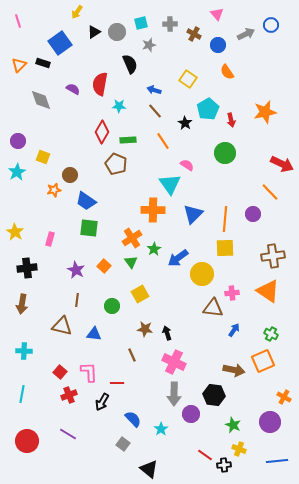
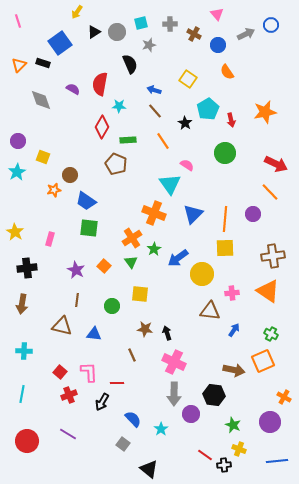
red diamond at (102, 132): moved 5 px up
red arrow at (282, 164): moved 6 px left
orange cross at (153, 210): moved 1 px right, 3 px down; rotated 20 degrees clockwise
yellow square at (140, 294): rotated 36 degrees clockwise
brown triangle at (213, 308): moved 3 px left, 3 px down
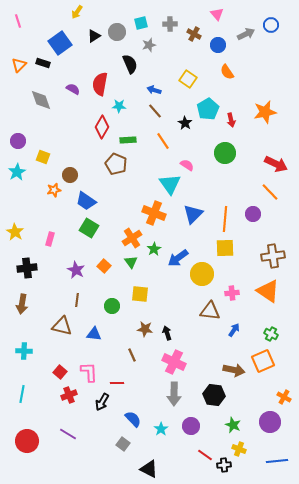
black triangle at (94, 32): moved 4 px down
green square at (89, 228): rotated 24 degrees clockwise
purple circle at (191, 414): moved 12 px down
black triangle at (149, 469): rotated 12 degrees counterclockwise
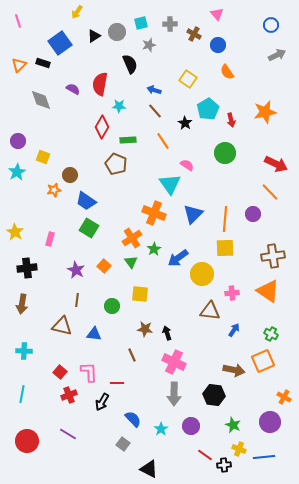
gray arrow at (246, 34): moved 31 px right, 21 px down
blue line at (277, 461): moved 13 px left, 4 px up
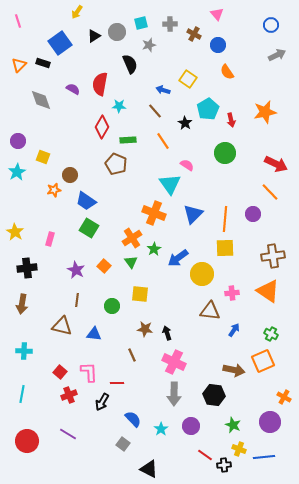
blue arrow at (154, 90): moved 9 px right
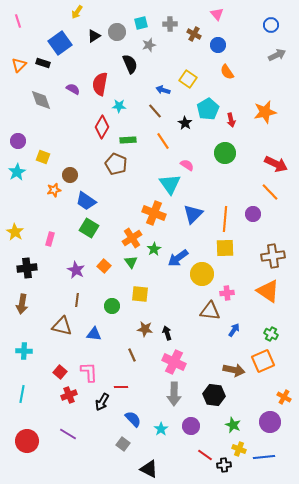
pink cross at (232, 293): moved 5 px left
red line at (117, 383): moved 4 px right, 4 px down
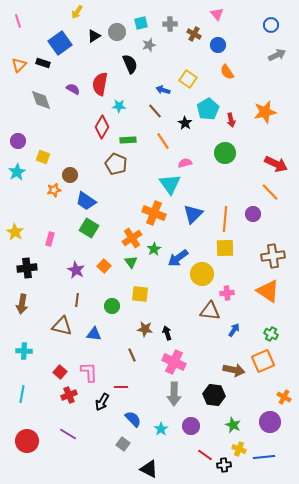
pink semicircle at (187, 165): moved 2 px left, 2 px up; rotated 48 degrees counterclockwise
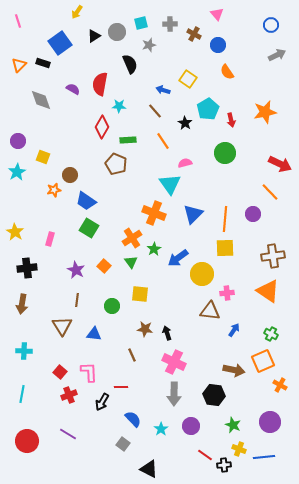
red arrow at (276, 164): moved 4 px right
brown triangle at (62, 326): rotated 45 degrees clockwise
orange cross at (284, 397): moved 4 px left, 12 px up
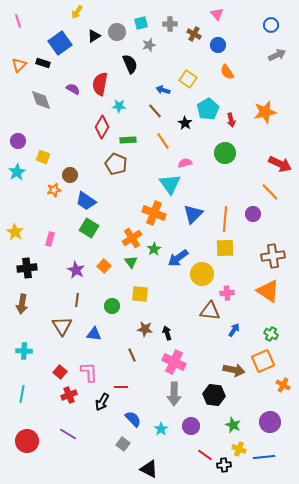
orange cross at (280, 385): moved 3 px right
